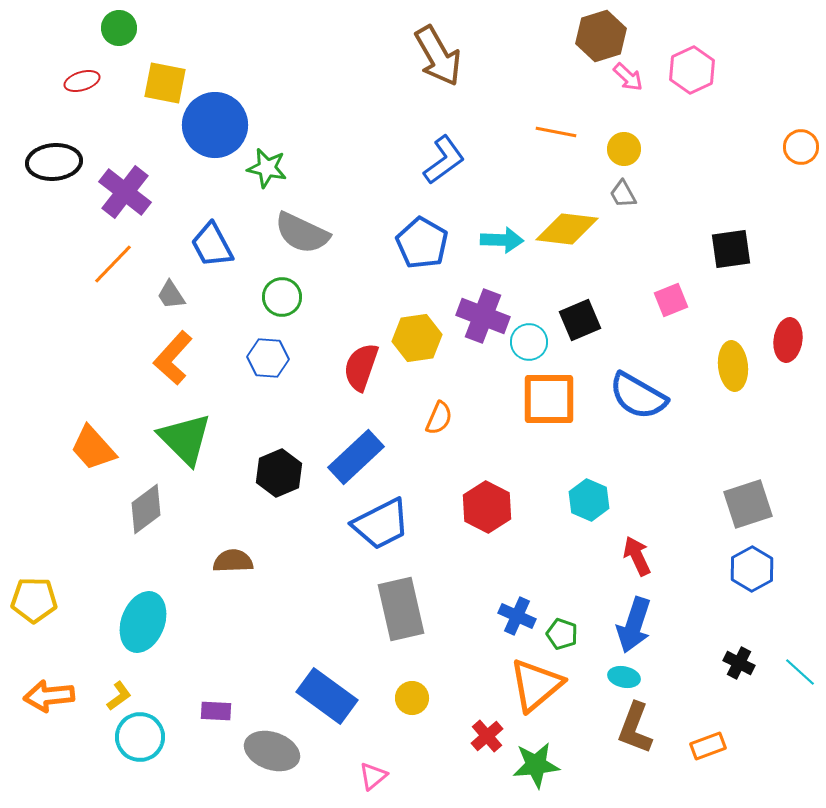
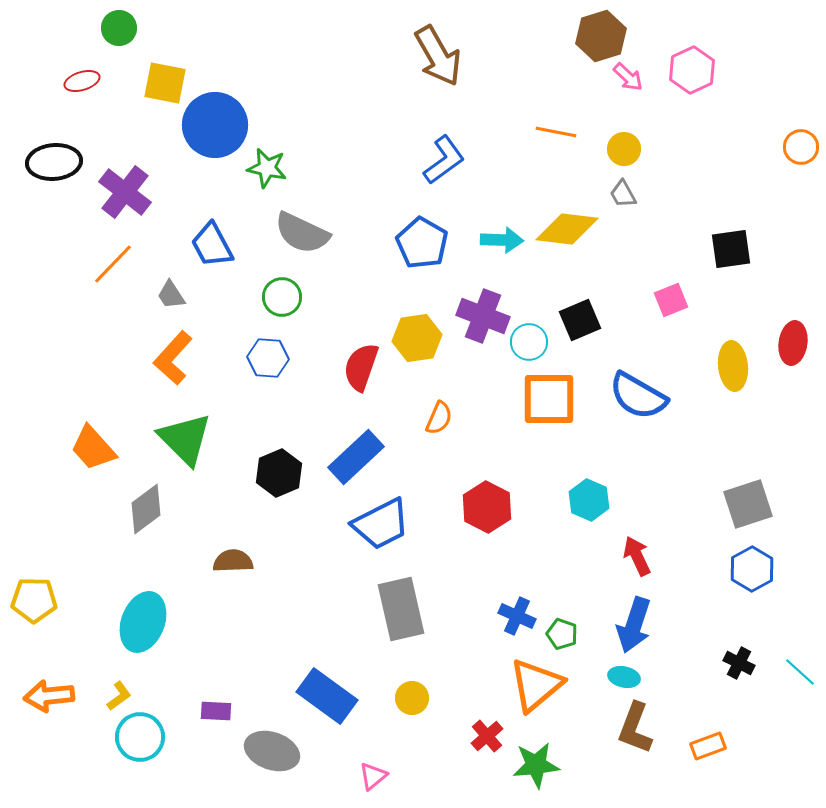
red ellipse at (788, 340): moved 5 px right, 3 px down
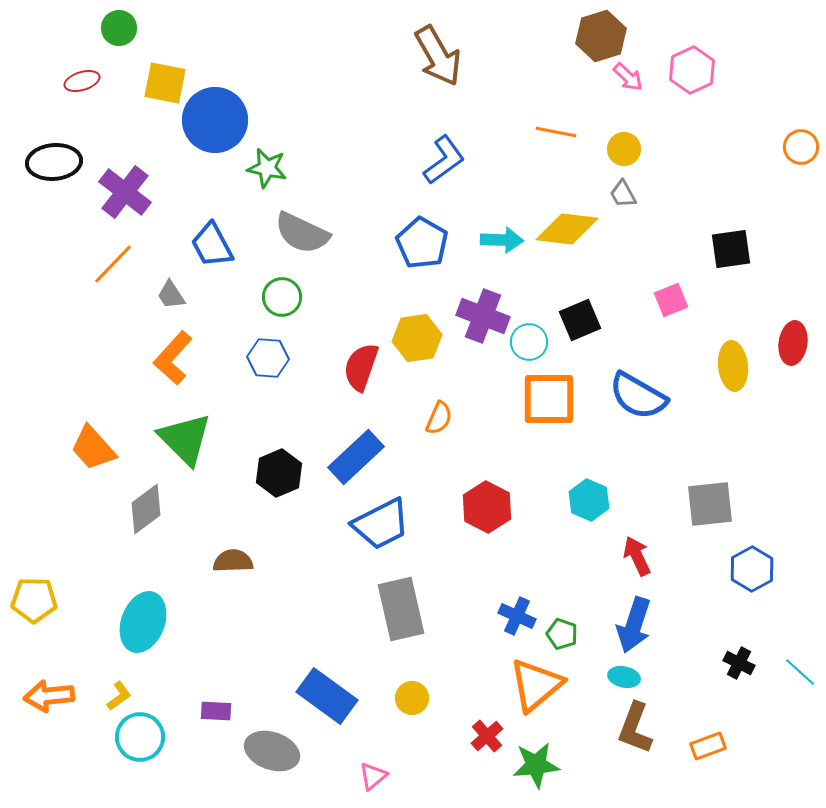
blue circle at (215, 125): moved 5 px up
gray square at (748, 504): moved 38 px left; rotated 12 degrees clockwise
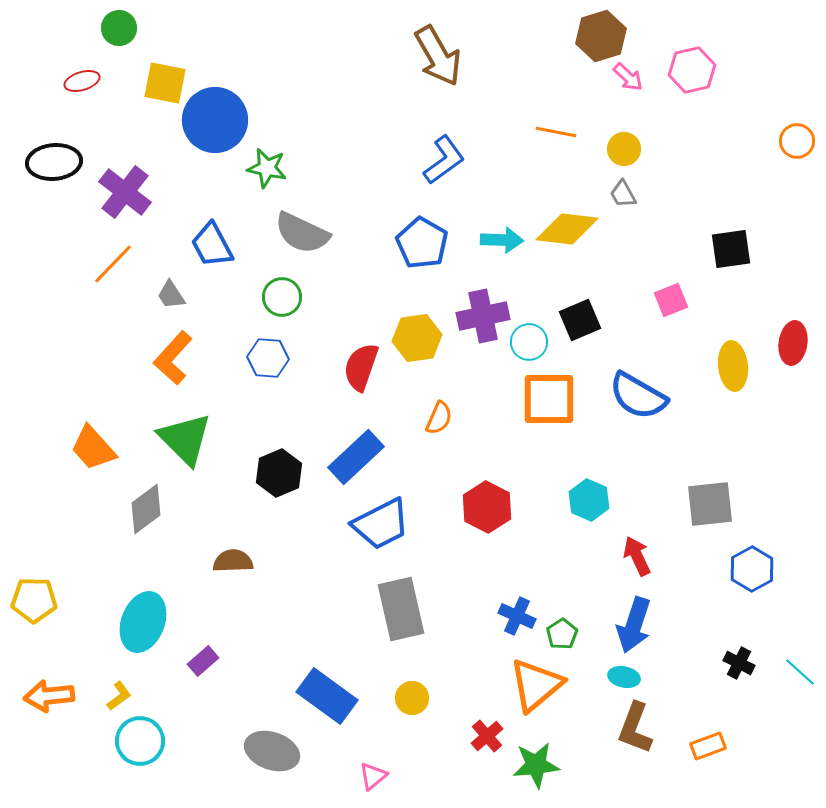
pink hexagon at (692, 70): rotated 12 degrees clockwise
orange circle at (801, 147): moved 4 px left, 6 px up
purple cross at (483, 316): rotated 33 degrees counterclockwise
green pentagon at (562, 634): rotated 20 degrees clockwise
purple rectangle at (216, 711): moved 13 px left, 50 px up; rotated 44 degrees counterclockwise
cyan circle at (140, 737): moved 4 px down
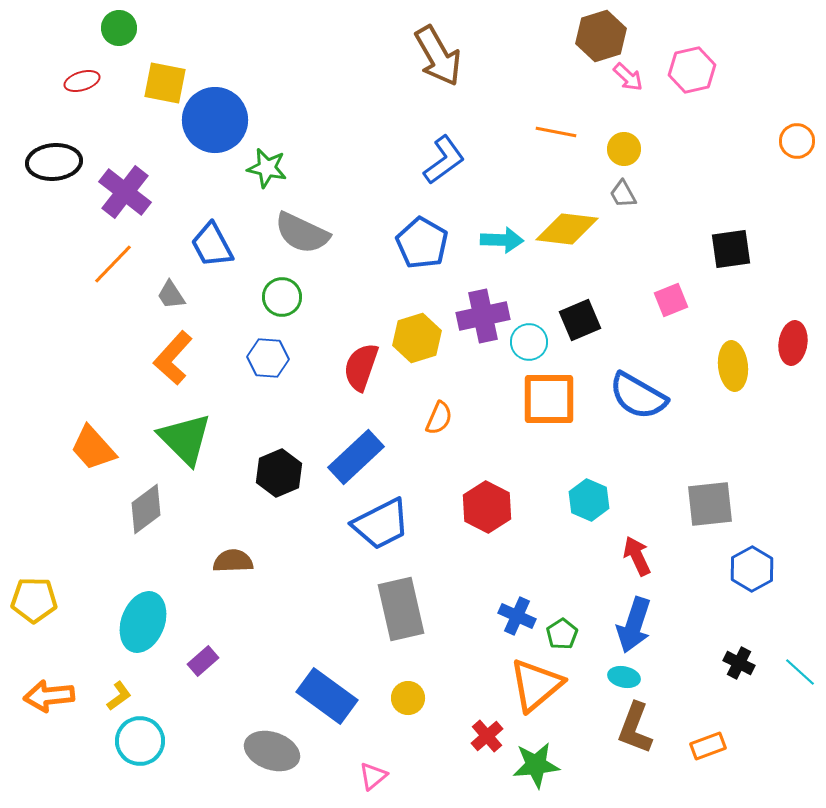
yellow hexagon at (417, 338): rotated 9 degrees counterclockwise
yellow circle at (412, 698): moved 4 px left
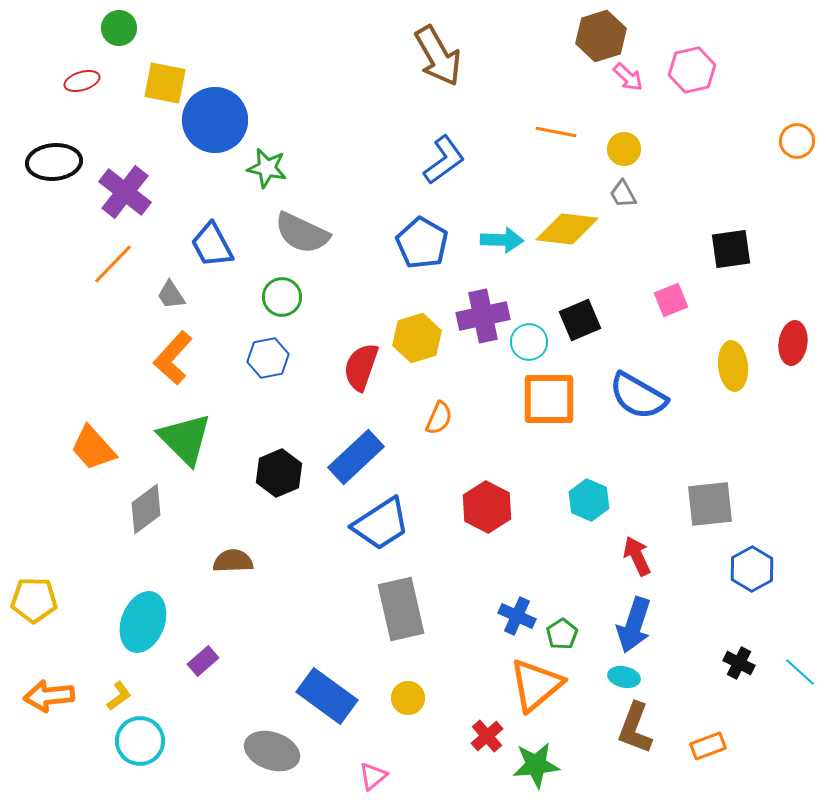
blue hexagon at (268, 358): rotated 15 degrees counterclockwise
blue trapezoid at (381, 524): rotated 6 degrees counterclockwise
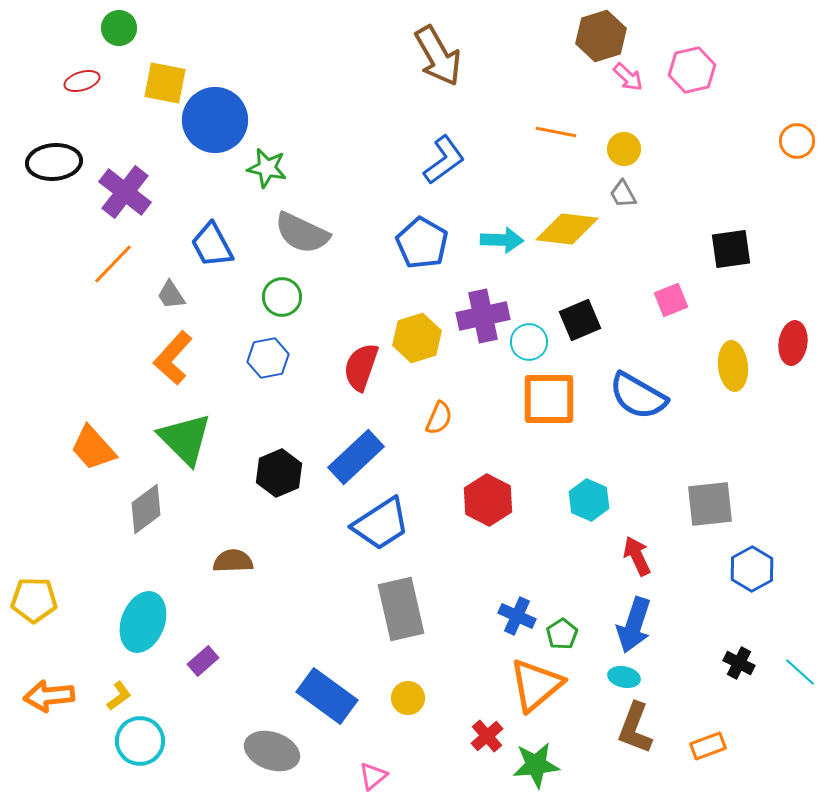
red hexagon at (487, 507): moved 1 px right, 7 px up
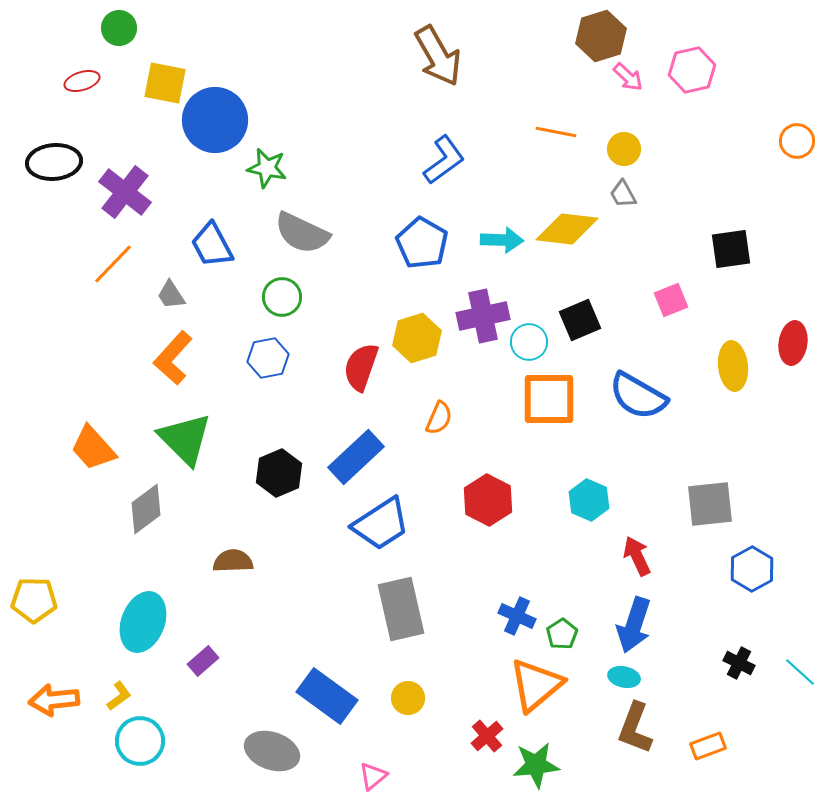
orange arrow at (49, 696): moved 5 px right, 4 px down
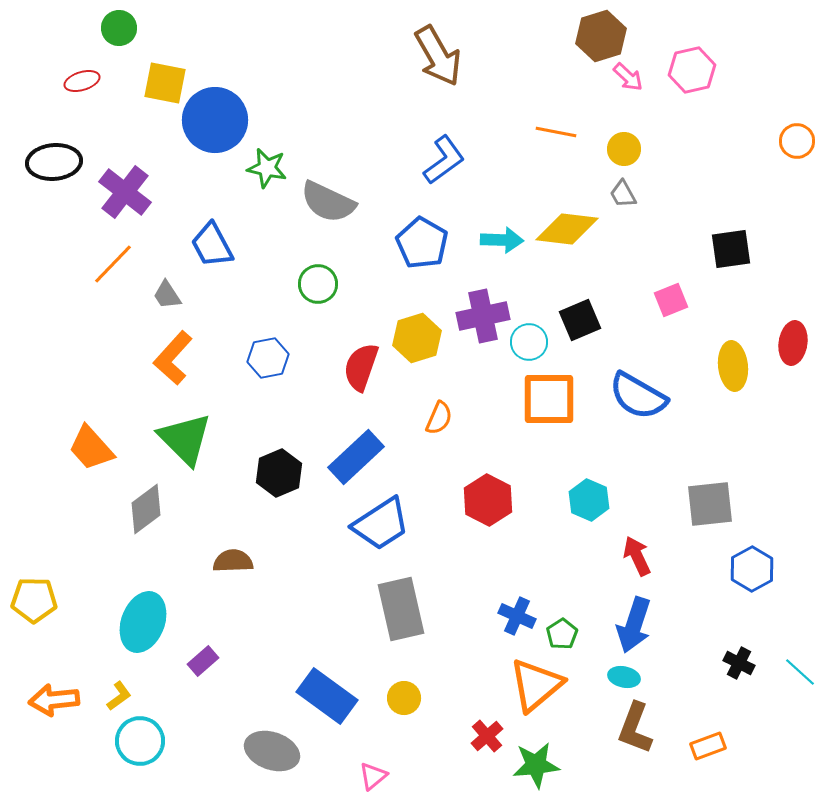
gray semicircle at (302, 233): moved 26 px right, 31 px up
gray trapezoid at (171, 295): moved 4 px left
green circle at (282, 297): moved 36 px right, 13 px up
orange trapezoid at (93, 448): moved 2 px left
yellow circle at (408, 698): moved 4 px left
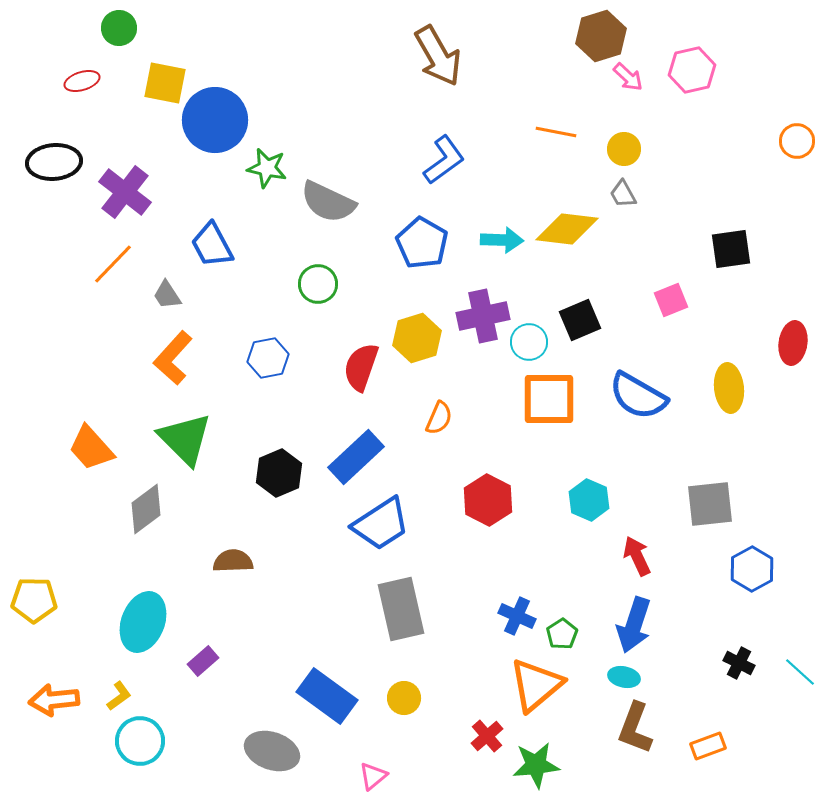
yellow ellipse at (733, 366): moved 4 px left, 22 px down
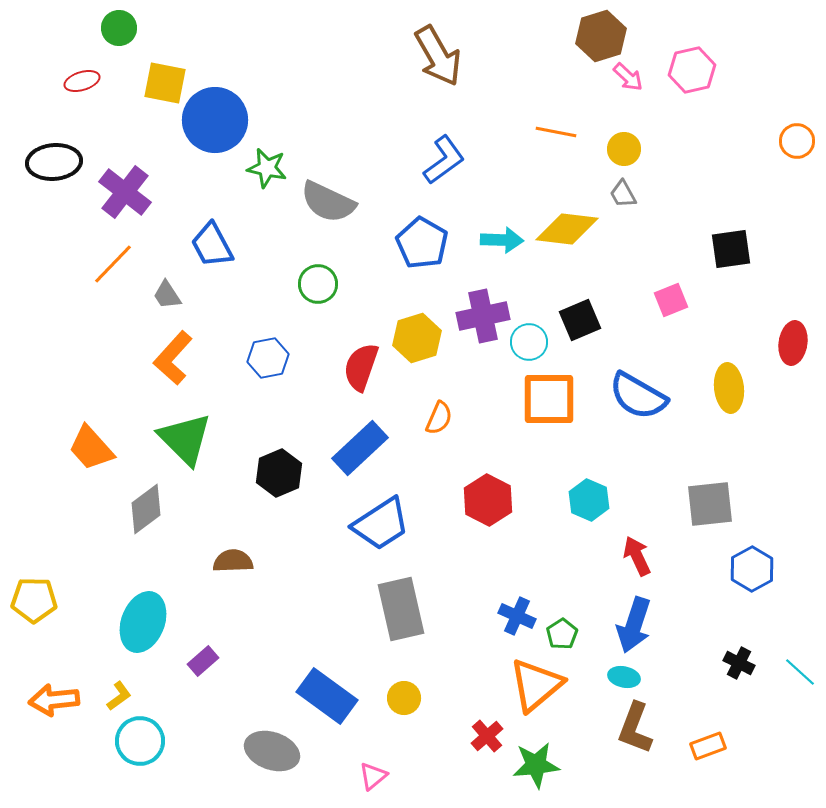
blue rectangle at (356, 457): moved 4 px right, 9 px up
